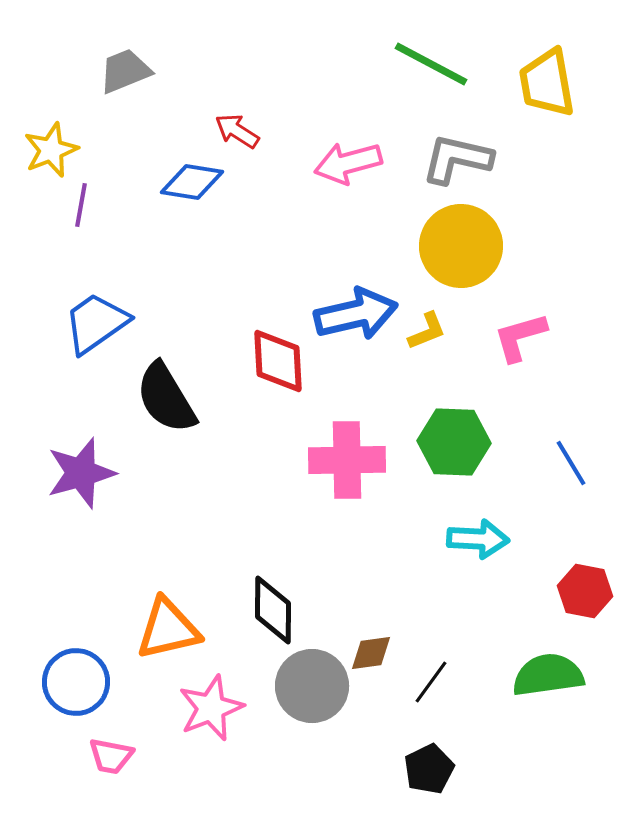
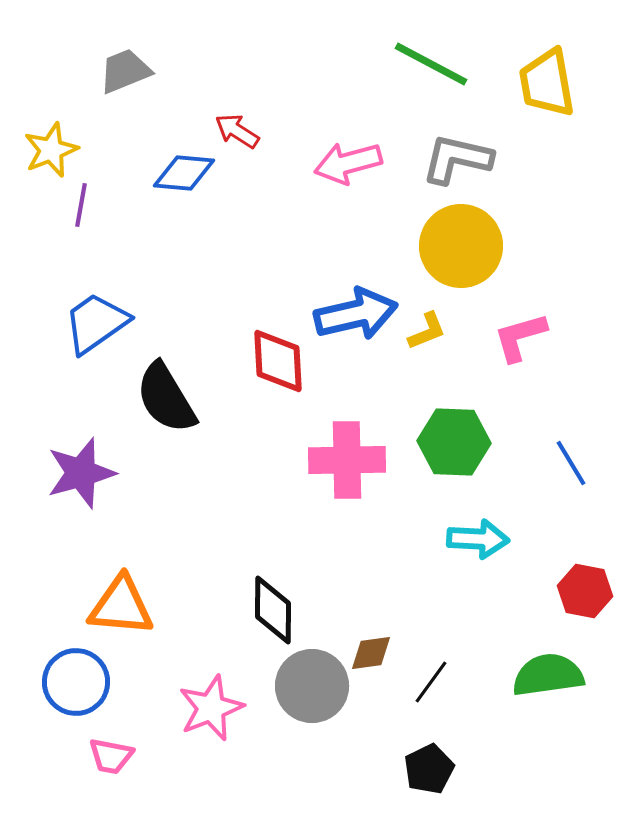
blue diamond: moved 8 px left, 9 px up; rotated 4 degrees counterclockwise
orange triangle: moved 47 px left, 23 px up; rotated 18 degrees clockwise
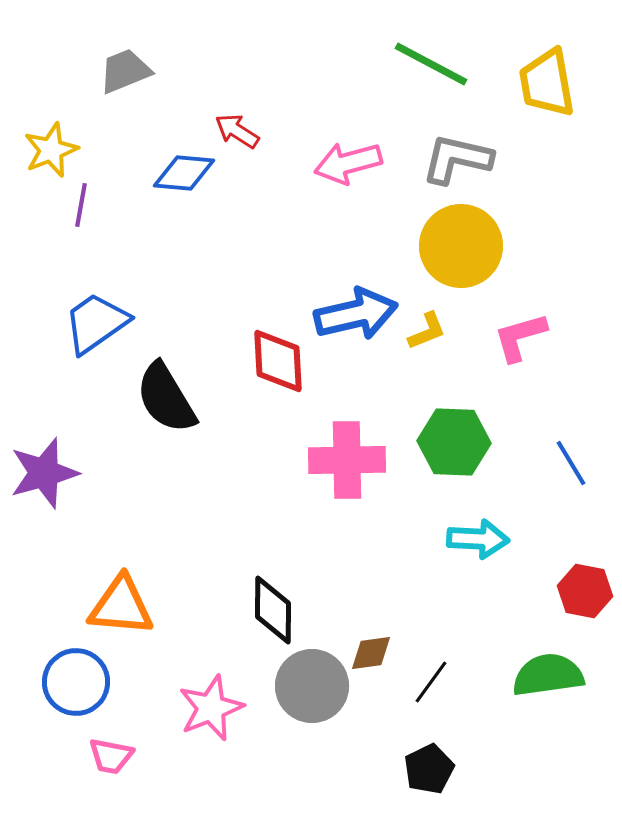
purple star: moved 37 px left
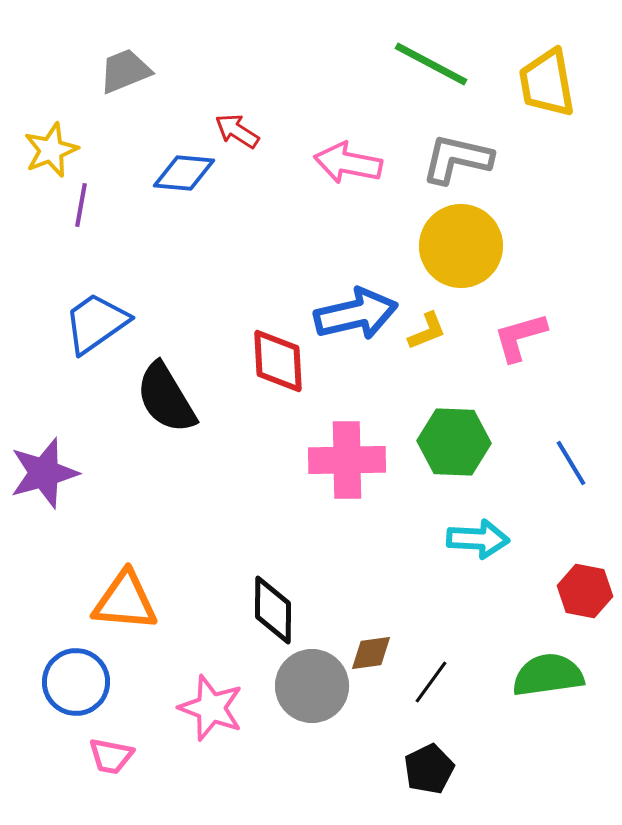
pink arrow: rotated 26 degrees clockwise
orange triangle: moved 4 px right, 5 px up
pink star: rotated 30 degrees counterclockwise
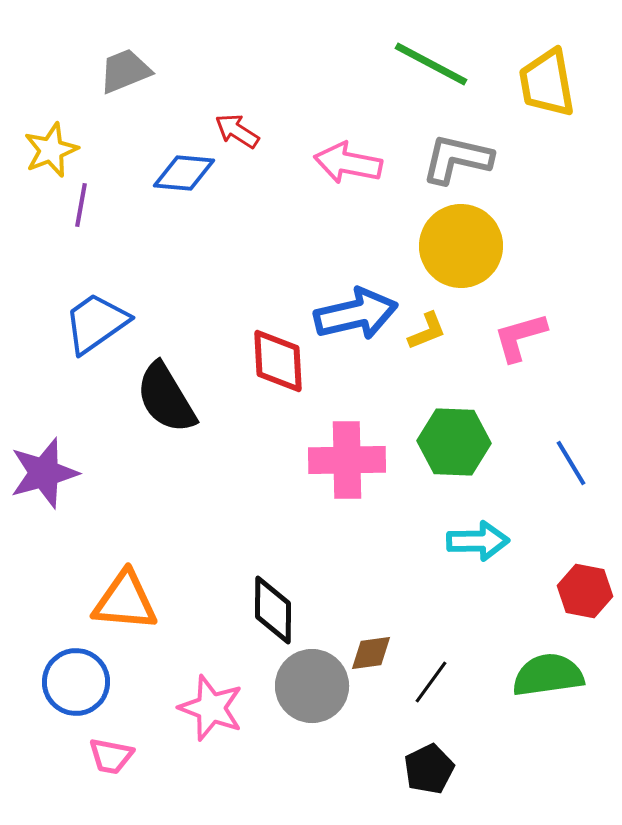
cyan arrow: moved 2 px down; rotated 4 degrees counterclockwise
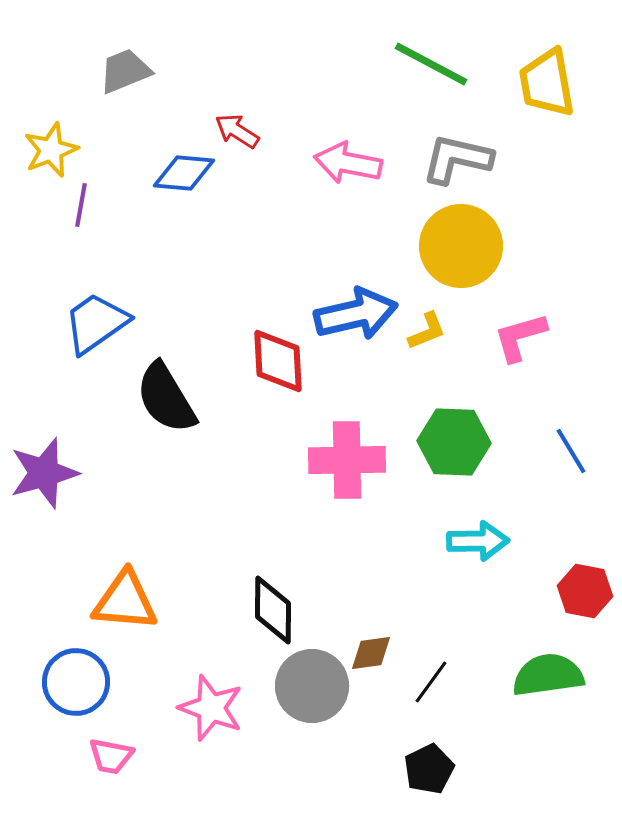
blue line: moved 12 px up
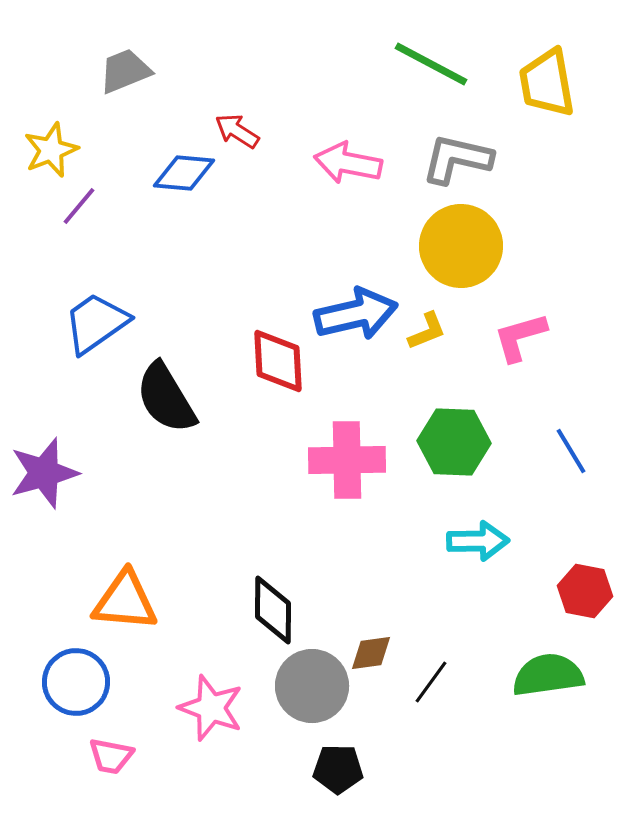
purple line: moved 2 px left, 1 px down; rotated 30 degrees clockwise
black pentagon: moved 91 px left; rotated 27 degrees clockwise
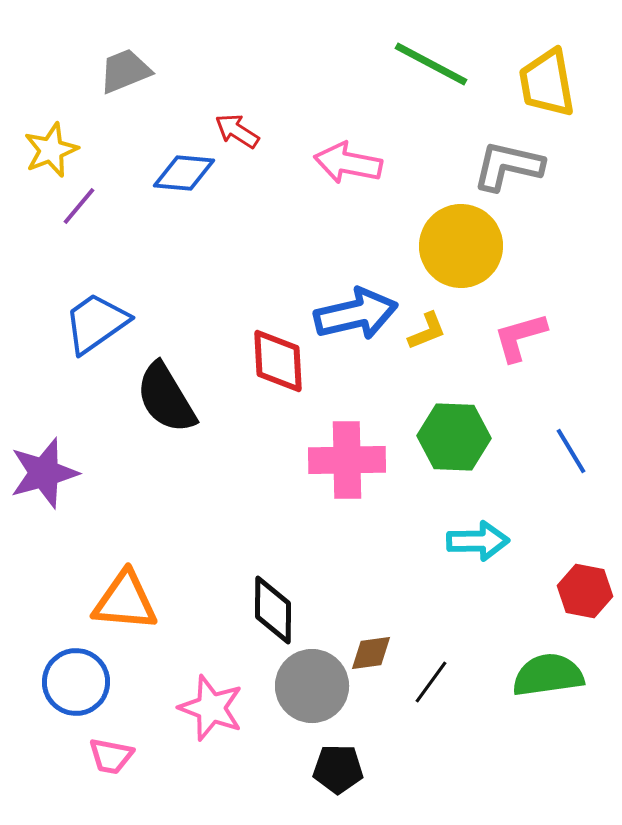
gray L-shape: moved 51 px right, 7 px down
green hexagon: moved 5 px up
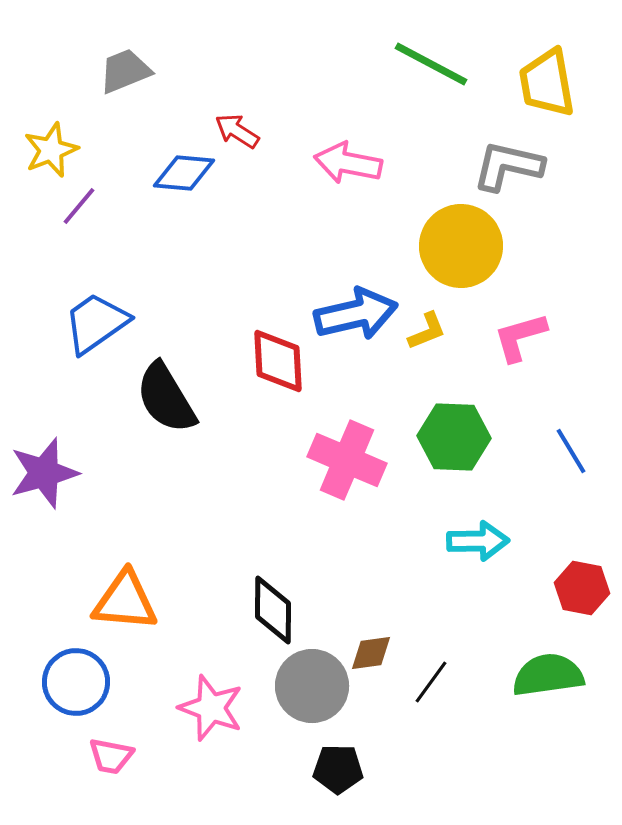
pink cross: rotated 24 degrees clockwise
red hexagon: moved 3 px left, 3 px up
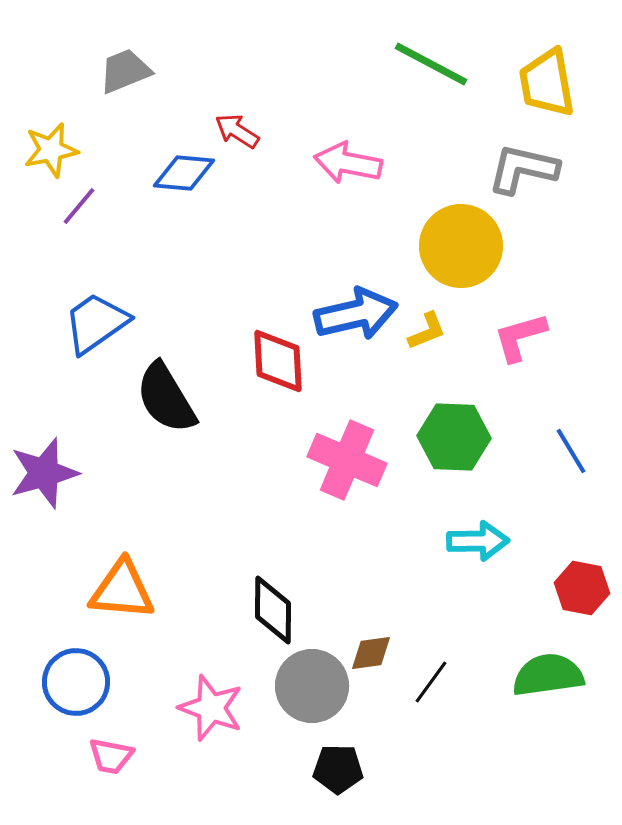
yellow star: rotated 10 degrees clockwise
gray L-shape: moved 15 px right, 3 px down
orange triangle: moved 3 px left, 11 px up
